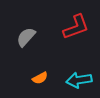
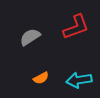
gray semicircle: moved 4 px right; rotated 15 degrees clockwise
orange semicircle: moved 1 px right
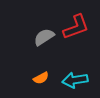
gray semicircle: moved 14 px right
cyan arrow: moved 4 px left
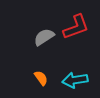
orange semicircle: rotated 98 degrees counterclockwise
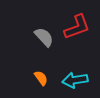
red L-shape: moved 1 px right
gray semicircle: rotated 80 degrees clockwise
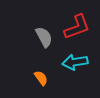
gray semicircle: rotated 15 degrees clockwise
cyan arrow: moved 18 px up
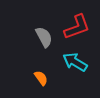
cyan arrow: rotated 40 degrees clockwise
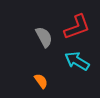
cyan arrow: moved 2 px right, 1 px up
orange semicircle: moved 3 px down
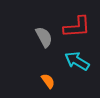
red L-shape: rotated 16 degrees clockwise
orange semicircle: moved 7 px right
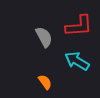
red L-shape: moved 2 px right, 1 px up
orange semicircle: moved 3 px left, 1 px down
